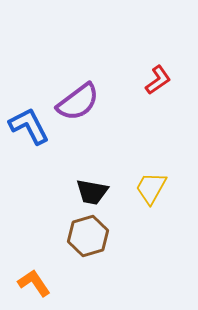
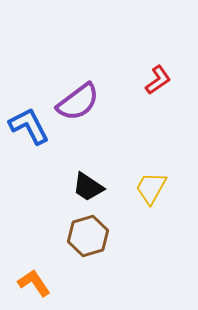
black trapezoid: moved 4 px left, 5 px up; rotated 24 degrees clockwise
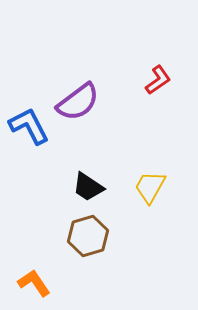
yellow trapezoid: moved 1 px left, 1 px up
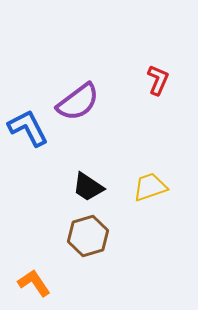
red L-shape: rotated 32 degrees counterclockwise
blue L-shape: moved 1 px left, 2 px down
yellow trapezoid: rotated 42 degrees clockwise
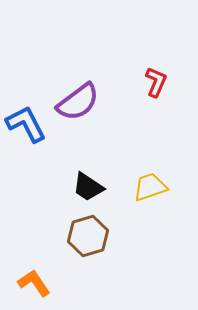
red L-shape: moved 2 px left, 2 px down
blue L-shape: moved 2 px left, 4 px up
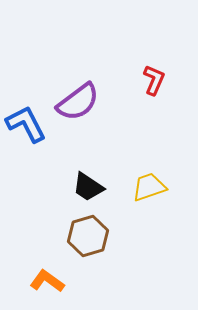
red L-shape: moved 2 px left, 2 px up
yellow trapezoid: moved 1 px left
orange L-shape: moved 13 px right, 2 px up; rotated 20 degrees counterclockwise
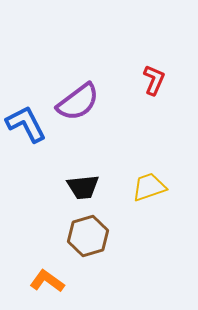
black trapezoid: moved 5 px left; rotated 40 degrees counterclockwise
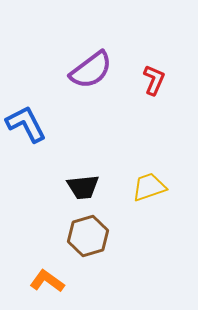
purple semicircle: moved 13 px right, 32 px up
